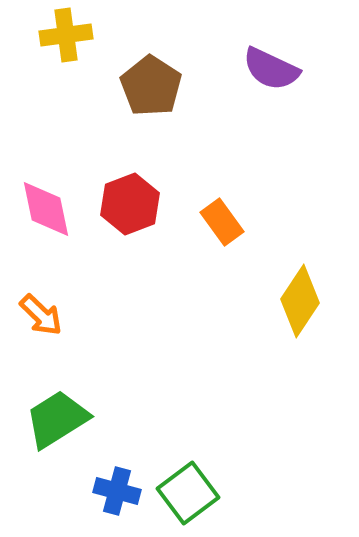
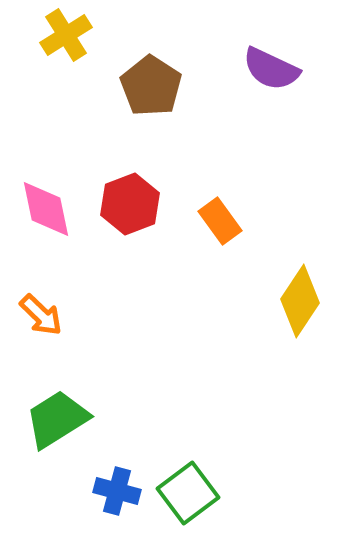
yellow cross: rotated 24 degrees counterclockwise
orange rectangle: moved 2 px left, 1 px up
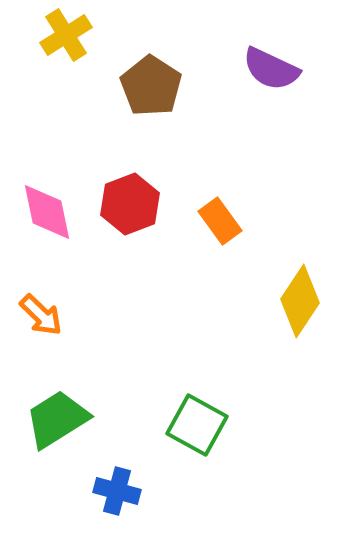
pink diamond: moved 1 px right, 3 px down
green square: moved 9 px right, 68 px up; rotated 24 degrees counterclockwise
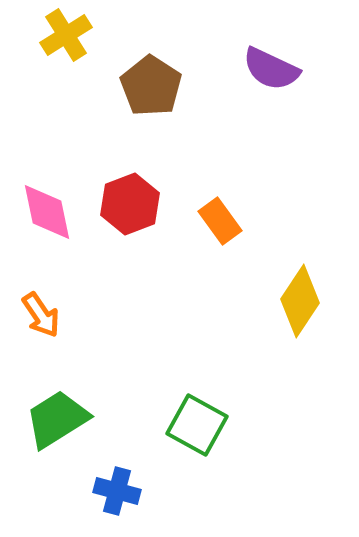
orange arrow: rotated 12 degrees clockwise
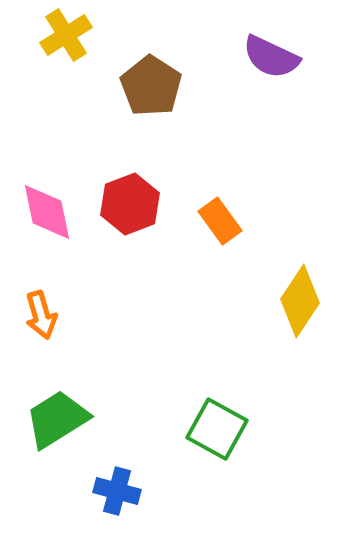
purple semicircle: moved 12 px up
orange arrow: rotated 18 degrees clockwise
green square: moved 20 px right, 4 px down
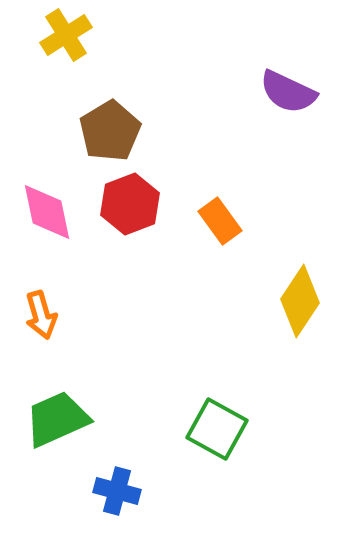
purple semicircle: moved 17 px right, 35 px down
brown pentagon: moved 41 px left, 45 px down; rotated 8 degrees clockwise
green trapezoid: rotated 8 degrees clockwise
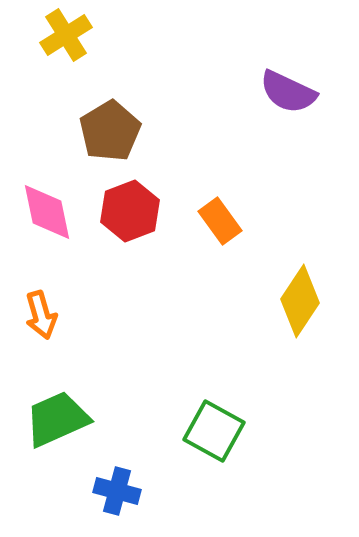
red hexagon: moved 7 px down
green square: moved 3 px left, 2 px down
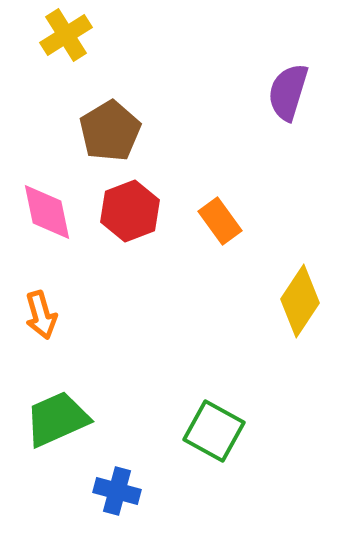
purple semicircle: rotated 82 degrees clockwise
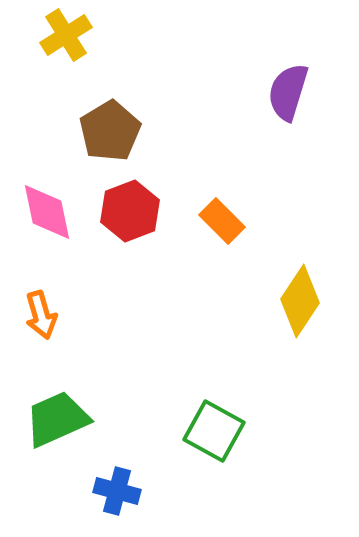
orange rectangle: moved 2 px right; rotated 9 degrees counterclockwise
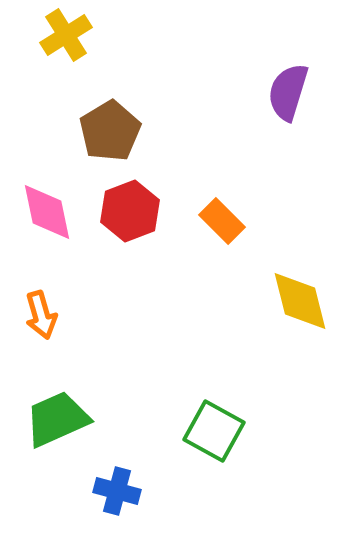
yellow diamond: rotated 48 degrees counterclockwise
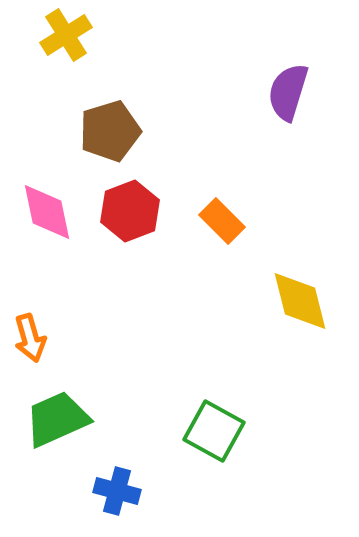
brown pentagon: rotated 14 degrees clockwise
orange arrow: moved 11 px left, 23 px down
